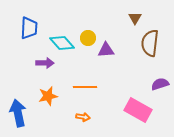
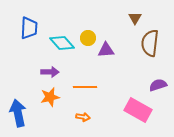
purple arrow: moved 5 px right, 9 px down
purple semicircle: moved 2 px left, 1 px down
orange star: moved 2 px right, 1 px down
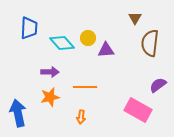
purple semicircle: rotated 18 degrees counterclockwise
orange arrow: moved 2 px left; rotated 88 degrees clockwise
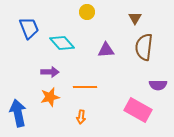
blue trapezoid: rotated 25 degrees counterclockwise
yellow circle: moved 1 px left, 26 px up
brown semicircle: moved 6 px left, 4 px down
purple semicircle: rotated 144 degrees counterclockwise
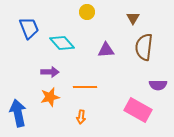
brown triangle: moved 2 px left
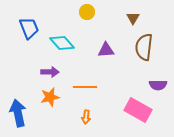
orange arrow: moved 5 px right
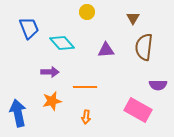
orange star: moved 2 px right, 4 px down
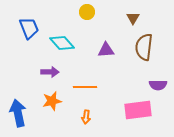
pink rectangle: rotated 36 degrees counterclockwise
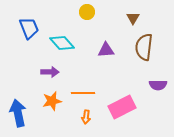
orange line: moved 2 px left, 6 px down
pink rectangle: moved 16 px left, 3 px up; rotated 20 degrees counterclockwise
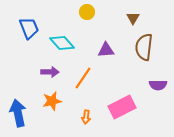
orange line: moved 15 px up; rotated 55 degrees counterclockwise
